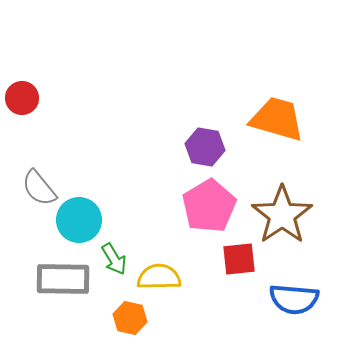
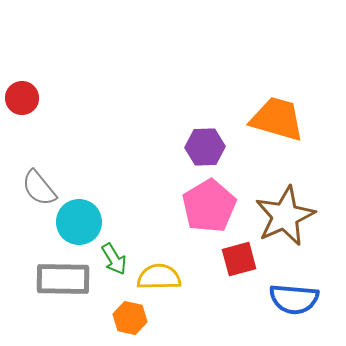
purple hexagon: rotated 12 degrees counterclockwise
brown star: moved 3 px right, 1 px down; rotated 10 degrees clockwise
cyan circle: moved 2 px down
red square: rotated 9 degrees counterclockwise
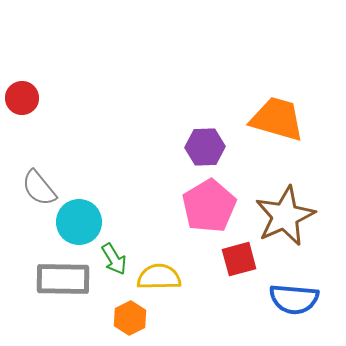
orange hexagon: rotated 20 degrees clockwise
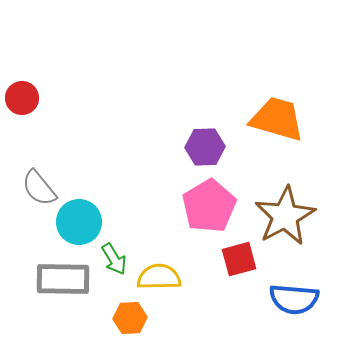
brown star: rotated 4 degrees counterclockwise
orange hexagon: rotated 24 degrees clockwise
